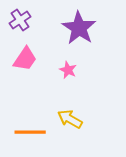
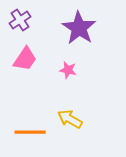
pink star: rotated 12 degrees counterclockwise
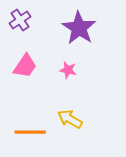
pink trapezoid: moved 7 px down
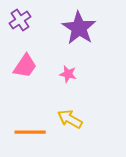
pink star: moved 4 px down
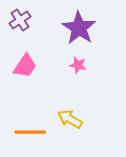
pink star: moved 10 px right, 9 px up
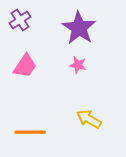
yellow arrow: moved 19 px right
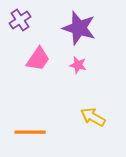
purple star: rotated 16 degrees counterclockwise
pink trapezoid: moved 13 px right, 7 px up
yellow arrow: moved 4 px right, 2 px up
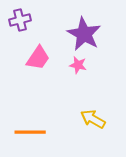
purple cross: rotated 20 degrees clockwise
purple star: moved 5 px right, 6 px down; rotated 12 degrees clockwise
pink trapezoid: moved 1 px up
yellow arrow: moved 2 px down
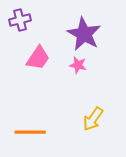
yellow arrow: rotated 85 degrees counterclockwise
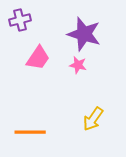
purple star: rotated 12 degrees counterclockwise
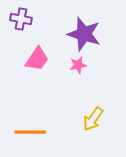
purple cross: moved 1 px right, 1 px up; rotated 25 degrees clockwise
pink trapezoid: moved 1 px left, 1 px down
pink star: rotated 24 degrees counterclockwise
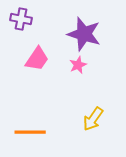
pink star: rotated 12 degrees counterclockwise
